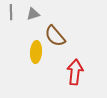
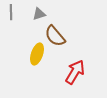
gray triangle: moved 6 px right
yellow ellipse: moved 1 px right, 2 px down; rotated 15 degrees clockwise
red arrow: rotated 25 degrees clockwise
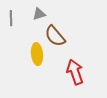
gray line: moved 6 px down
yellow ellipse: rotated 25 degrees counterclockwise
red arrow: rotated 50 degrees counterclockwise
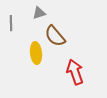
gray triangle: moved 1 px up
gray line: moved 5 px down
yellow ellipse: moved 1 px left, 1 px up
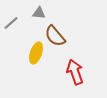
gray triangle: rotated 24 degrees clockwise
gray line: rotated 49 degrees clockwise
yellow ellipse: rotated 25 degrees clockwise
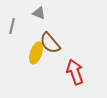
gray triangle: rotated 16 degrees clockwise
gray line: moved 1 px right, 3 px down; rotated 35 degrees counterclockwise
brown semicircle: moved 5 px left, 7 px down
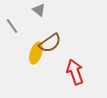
gray triangle: moved 3 px up; rotated 16 degrees clockwise
gray line: rotated 49 degrees counterclockwise
brown semicircle: rotated 85 degrees counterclockwise
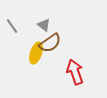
gray triangle: moved 5 px right, 15 px down
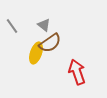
red arrow: moved 2 px right
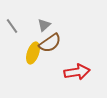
gray triangle: rotated 40 degrees clockwise
yellow ellipse: moved 3 px left
red arrow: rotated 100 degrees clockwise
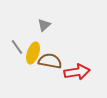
gray line: moved 5 px right, 21 px down
brown semicircle: moved 18 px down; rotated 135 degrees counterclockwise
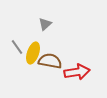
gray triangle: moved 1 px right, 1 px up
